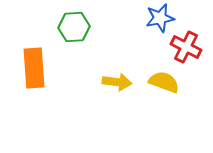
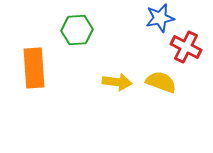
green hexagon: moved 3 px right, 3 px down
yellow semicircle: moved 3 px left
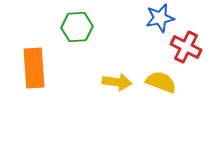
green hexagon: moved 3 px up
